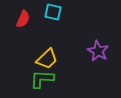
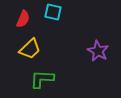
yellow trapezoid: moved 17 px left, 10 px up
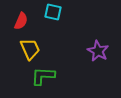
red semicircle: moved 2 px left, 2 px down
yellow trapezoid: rotated 70 degrees counterclockwise
green L-shape: moved 1 px right, 3 px up
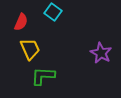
cyan square: rotated 24 degrees clockwise
red semicircle: moved 1 px down
purple star: moved 3 px right, 2 px down
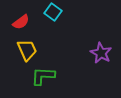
red semicircle: rotated 30 degrees clockwise
yellow trapezoid: moved 3 px left, 1 px down
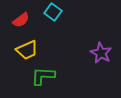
red semicircle: moved 2 px up
yellow trapezoid: rotated 90 degrees clockwise
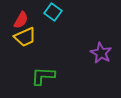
red semicircle: rotated 24 degrees counterclockwise
yellow trapezoid: moved 2 px left, 13 px up
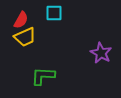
cyan square: moved 1 px right, 1 px down; rotated 36 degrees counterclockwise
